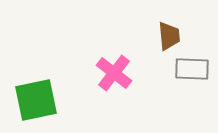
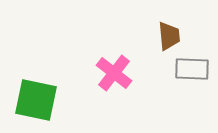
green square: rotated 24 degrees clockwise
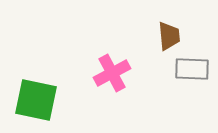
pink cross: moved 2 px left; rotated 24 degrees clockwise
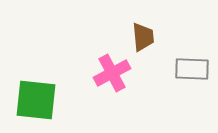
brown trapezoid: moved 26 px left, 1 px down
green square: rotated 6 degrees counterclockwise
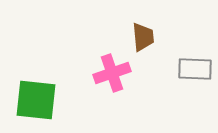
gray rectangle: moved 3 px right
pink cross: rotated 9 degrees clockwise
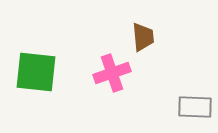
gray rectangle: moved 38 px down
green square: moved 28 px up
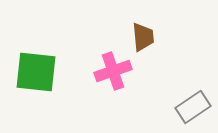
pink cross: moved 1 px right, 2 px up
gray rectangle: moved 2 px left; rotated 36 degrees counterclockwise
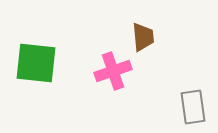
green square: moved 9 px up
gray rectangle: rotated 64 degrees counterclockwise
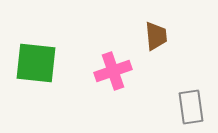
brown trapezoid: moved 13 px right, 1 px up
gray rectangle: moved 2 px left
